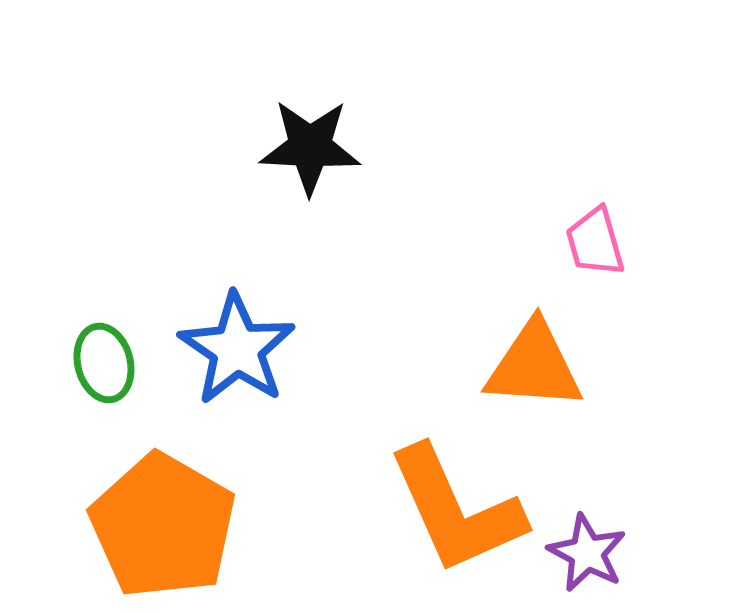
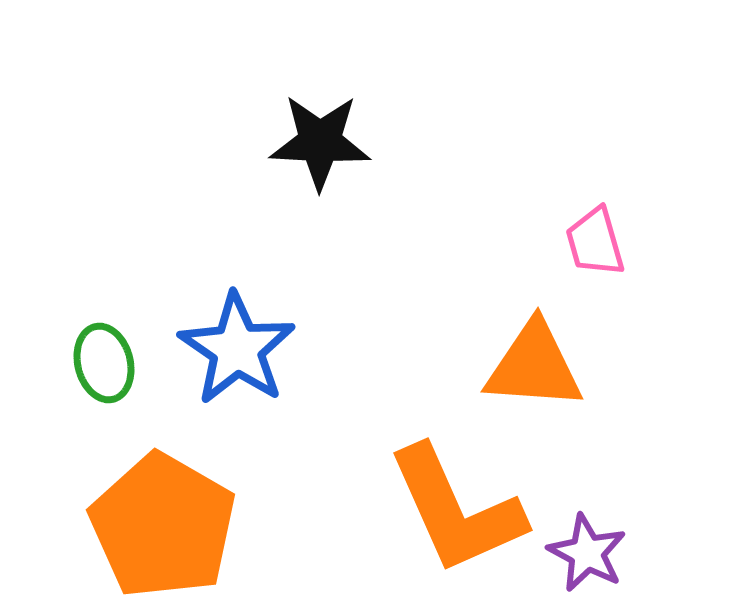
black star: moved 10 px right, 5 px up
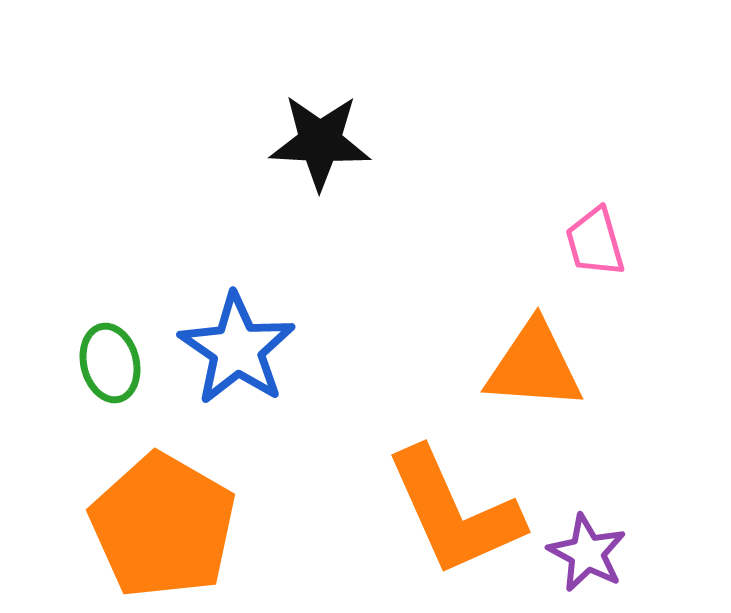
green ellipse: moved 6 px right
orange L-shape: moved 2 px left, 2 px down
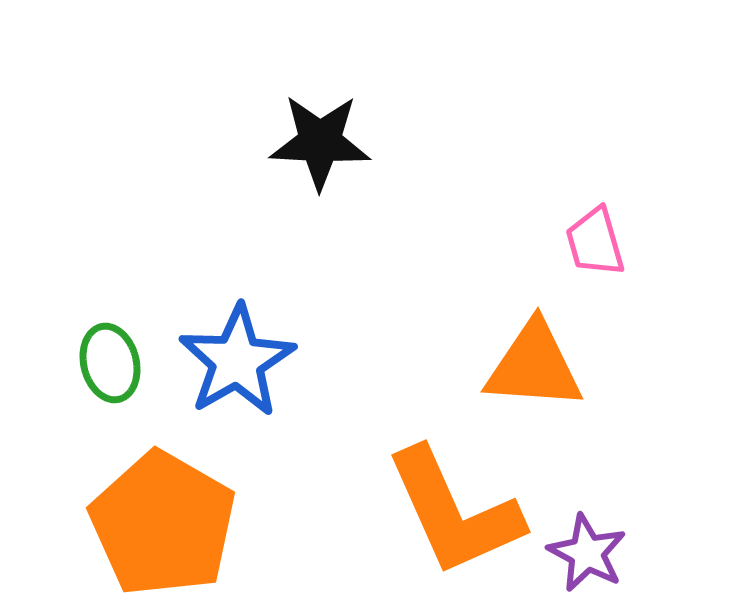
blue star: moved 12 px down; rotated 8 degrees clockwise
orange pentagon: moved 2 px up
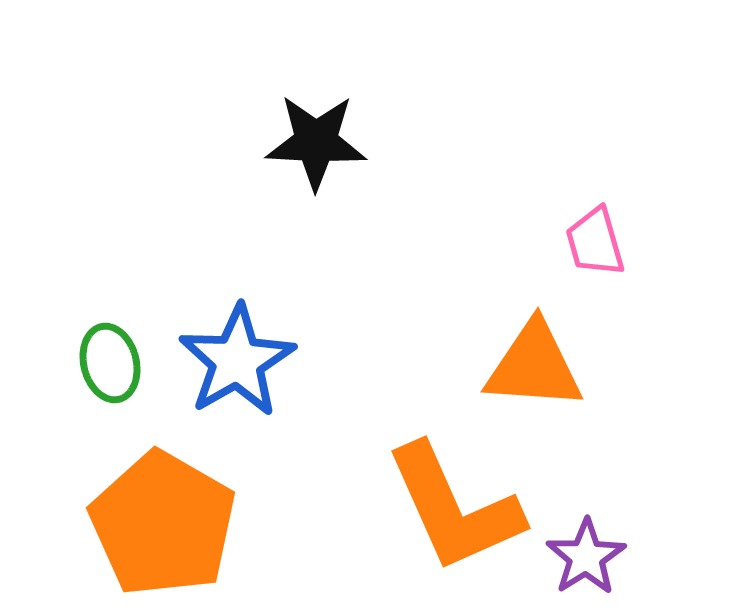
black star: moved 4 px left
orange L-shape: moved 4 px up
purple star: moved 1 px left, 4 px down; rotated 12 degrees clockwise
